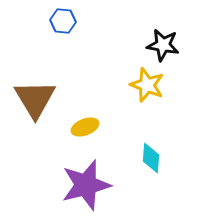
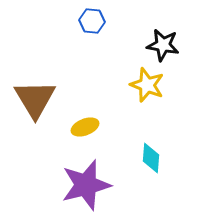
blue hexagon: moved 29 px right
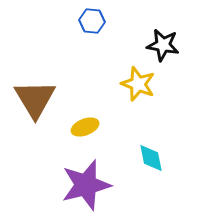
yellow star: moved 9 px left, 1 px up
cyan diamond: rotated 16 degrees counterclockwise
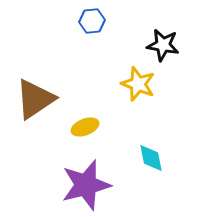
blue hexagon: rotated 10 degrees counterclockwise
brown triangle: rotated 27 degrees clockwise
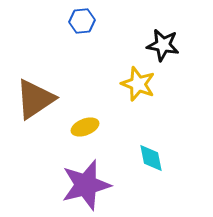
blue hexagon: moved 10 px left
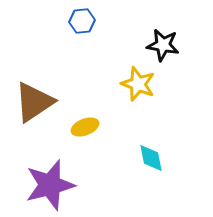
brown triangle: moved 1 px left, 3 px down
purple star: moved 36 px left
